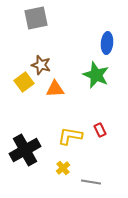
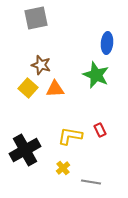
yellow square: moved 4 px right, 6 px down; rotated 12 degrees counterclockwise
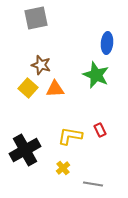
gray line: moved 2 px right, 2 px down
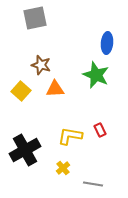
gray square: moved 1 px left
yellow square: moved 7 px left, 3 px down
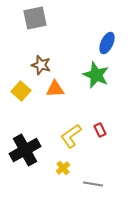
blue ellipse: rotated 20 degrees clockwise
yellow L-shape: moved 1 px right; rotated 45 degrees counterclockwise
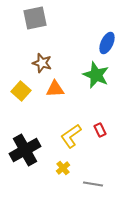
brown star: moved 1 px right, 2 px up
